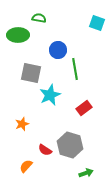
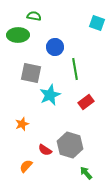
green semicircle: moved 5 px left, 2 px up
blue circle: moved 3 px left, 3 px up
red rectangle: moved 2 px right, 6 px up
green arrow: rotated 112 degrees counterclockwise
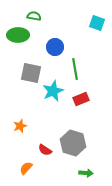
cyan star: moved 3 px right, 4 px up
red rectangle: moved 5 px left, 3 px up; rotated 14 degrees clockwise
orange star: moved 2 px left, 2 px down
gray hexagon: moved 3 px right, 2 px up
orange semicircle: moved 2 px down
green arrow: rotated 136 degrees clockwise
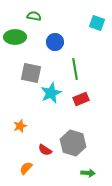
green ellipse: moved 3 px left, 2 px down
blue circle: moved 5 px up
cyan star: moved 2 px left, 2 px down
green arrow: moved 2 px right
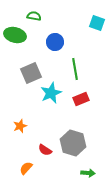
green ellipse: moved 2 px up; rotated 15 degrees clockwise
gray square: rotated 35 degrees counterclockwise
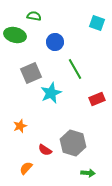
green line: rotated 20 degrees counterclockwise
red rectangle: moved 16 px right
